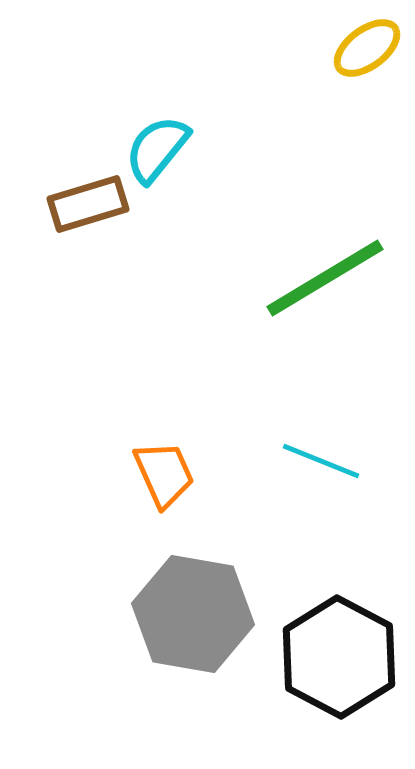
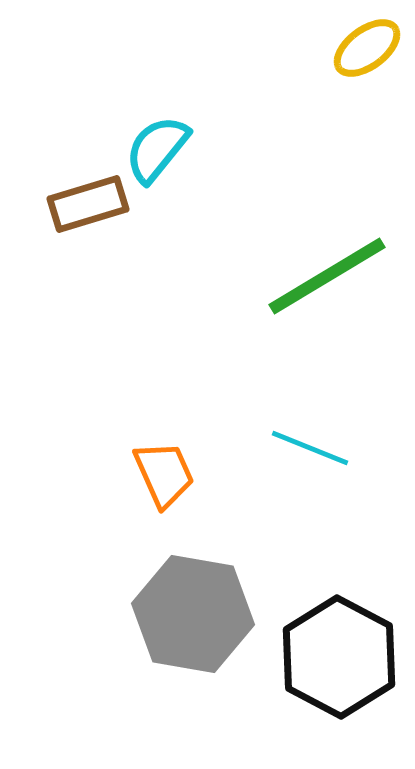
green line: moved 2 px right, 2 px up
cyan line: moved 11 px left, 13 px up
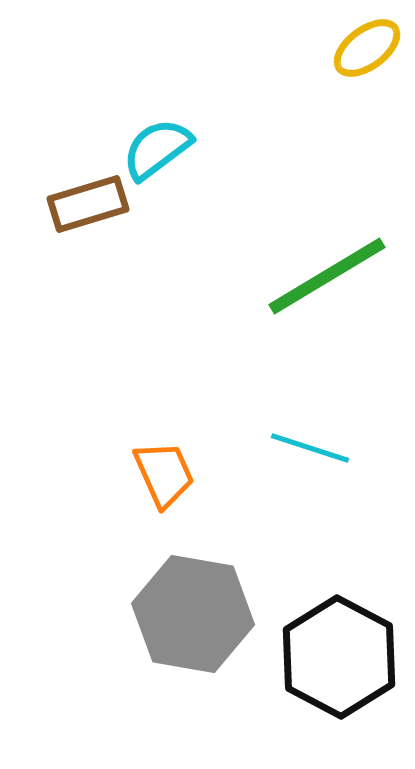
cyan semicircle: rotated 14 degrees clockwise
cyan line: rotated 4 degrees counterclockwise
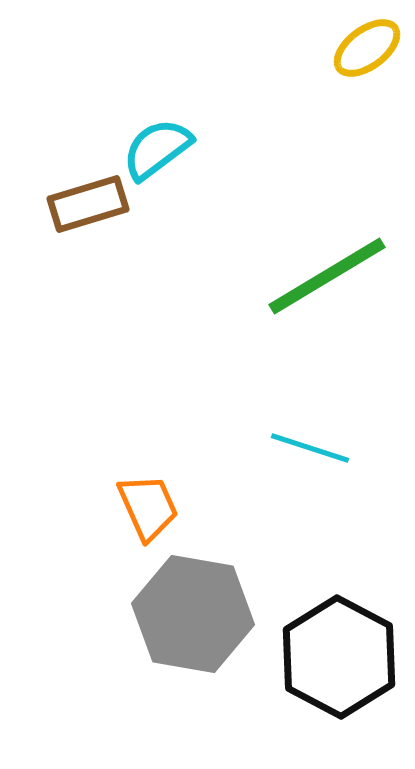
orange trapezoid: moved 16 px left, 33 px down
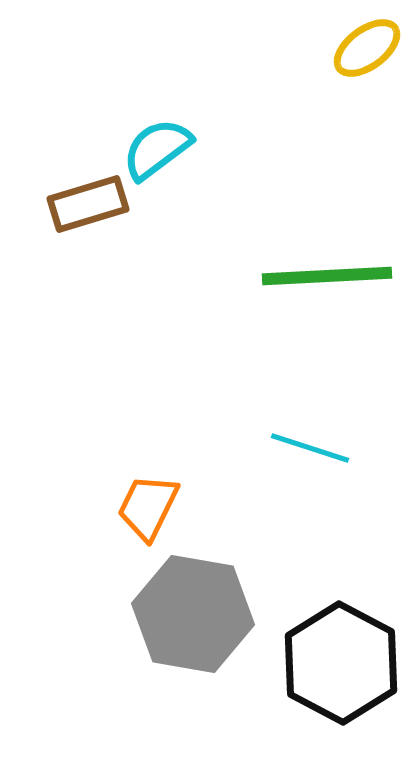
green line: rotated 28 degrees clockwise
orange trapezoid: rotated 130 degrees counterclockwise
black hexagon: moved 2 px right, 6 px down
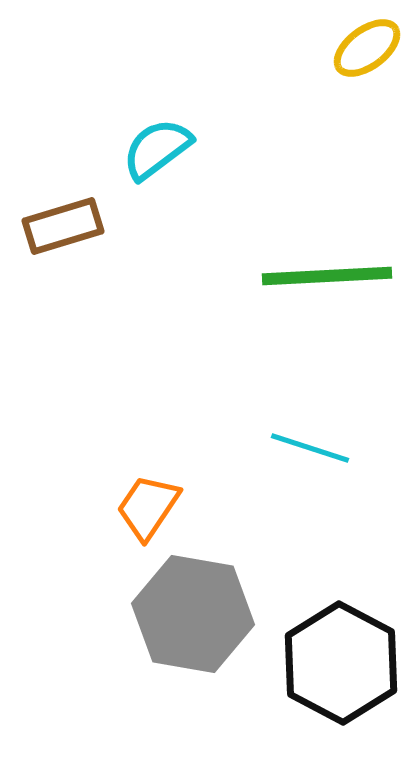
brown rectangle: moved 25 px left, 22 px down
orange trapezoid: rotated 8 degrees clockwise
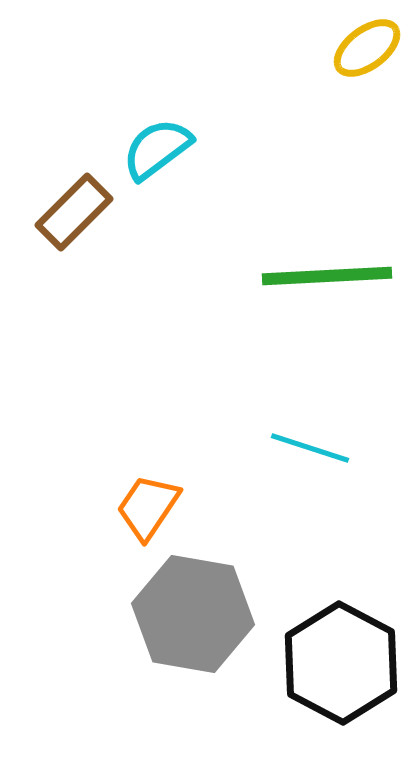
brown rectangle: moved 11 px right, 14 px up; rotated 28 degrees counterclockwise
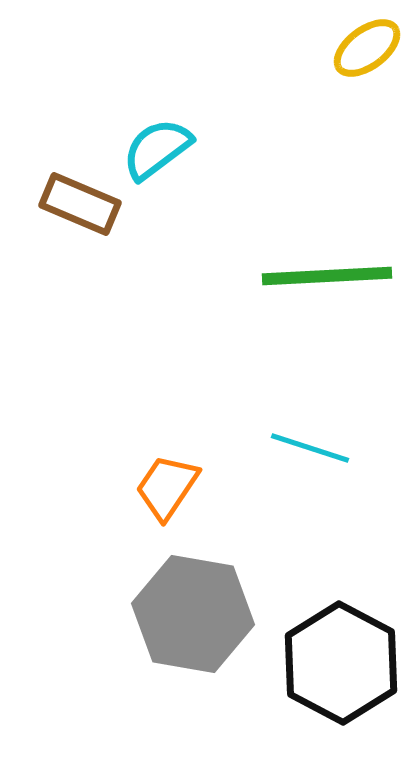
brown rectangle: moved 6 px right, 8 px up; rotated 68 degrees clockwise
orange trapezoid: moved 19 px right, 20 px up
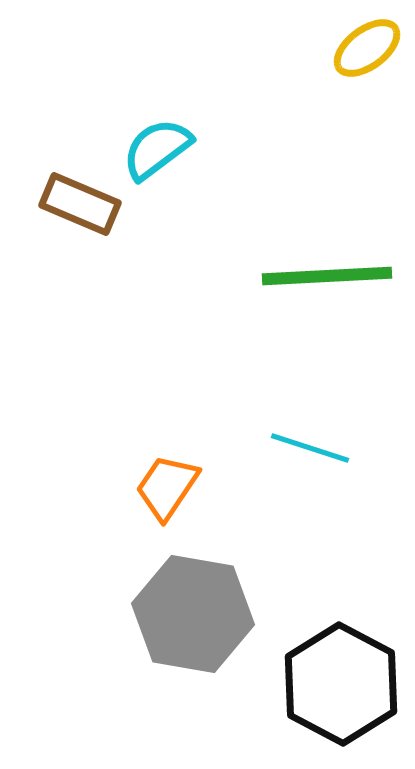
black hexagon: moved 21 px down
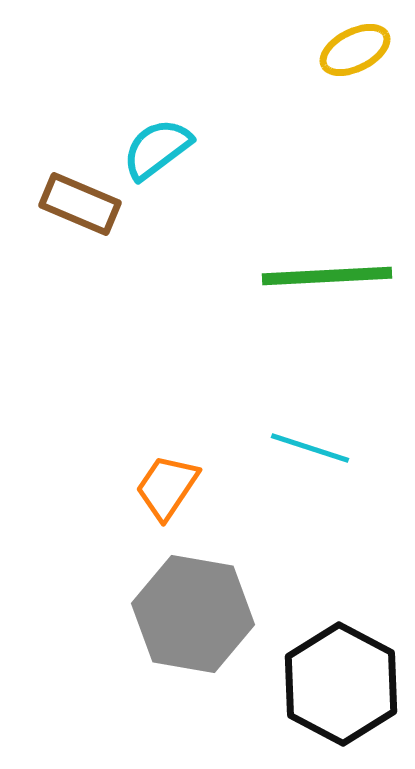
yellow ellipse: moved 12 px left, 2 px down; rotated 10 degrees clockwise
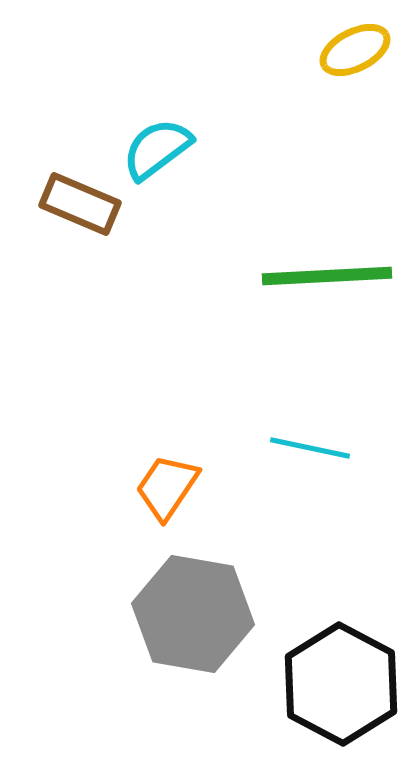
cyan line: rotated 6 degrees counterclockwise
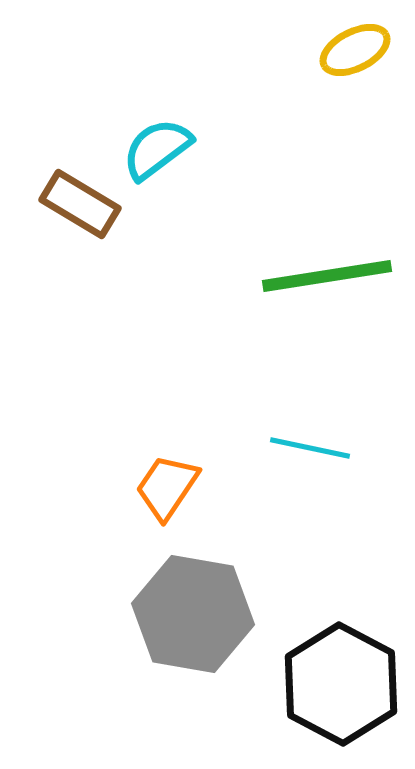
brown rectangle: rotated 8 degrees clockwise
green line: rotated 6 degrees counterclockwise
